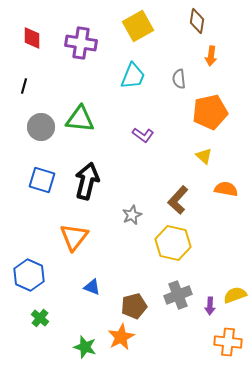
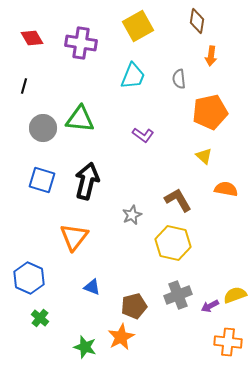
red diamond: rotated 30 degrees counterclockwise
gray circle: moved 2 px right, 1 px down
brown L-shape: rotated 108 degrees clockwise
blue hexagon: moved 3 px down
purple arrow: rotated 60 degrees clockwise
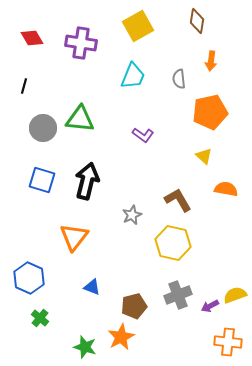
orange arrow: moved 5 px down
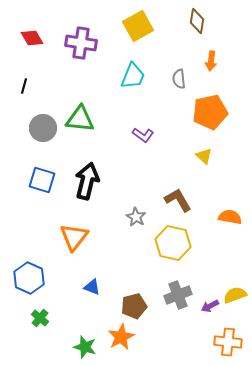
orange semicircle: moved 4 px right, 28 px down
gray star: moved 4 px right, 2 px down; rotated 18 degrees counterclockwise
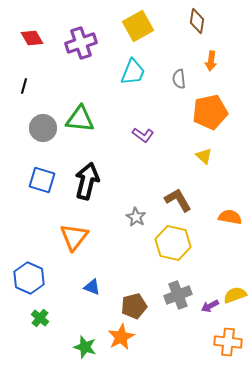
purple cross: rotated 28 degrees counterclockwise
cyan trapezoid: moved 4 px up
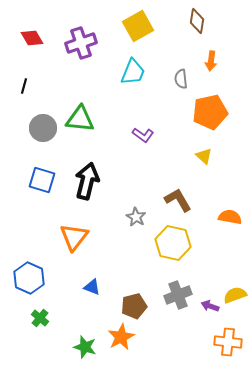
gray semicircle: moved 2 px right
purple arrow: rotated 48 degrees clockwise
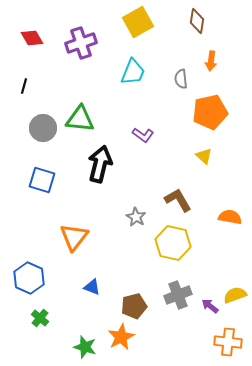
yellow square: moved 4 px up
black arrow: moved 13 px right, 17 px up
purple arrow: rotated 18 degrees clockwise
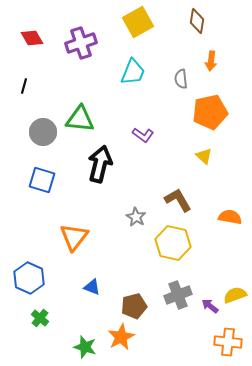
gray circle: moved 4 px down
